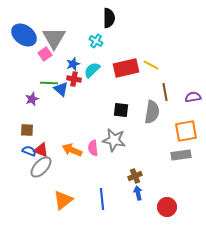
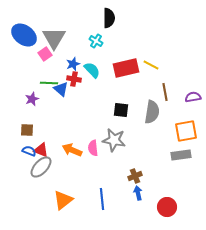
cyan semicircle: rotated 90 degrees clockwise
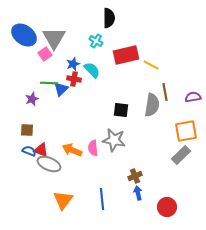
red rectangle: moved 13 px up
blue triangle: rotated 35 degrees clockwise
gray semicircle: moved 7 px up
gray rectangle: rotated 36 degrees counterclockwise
gray ellipse: moved 8 px right, 3 px up; rotated 70 degrees clockwise
orange triangle: rotated 15 degrees counterclockwise
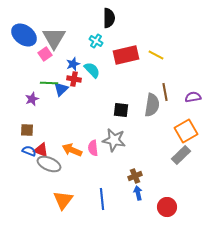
yellow line: moved 5 px right, 10 px up
orange square: rotated 20 degrees counterclockwise
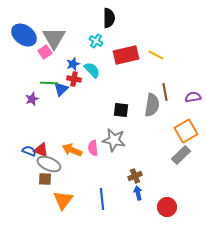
pink square: moved 2 px up
brown square: moved 18 px right, 49 px down
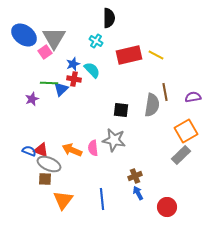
red rectangle: moved 3 px right
blue arrow: rotated 16 degrees counterclockwise
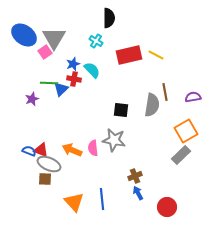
orange triangle: moved 11 px right, 2 px down; rotated 20 degrees counterclockwise
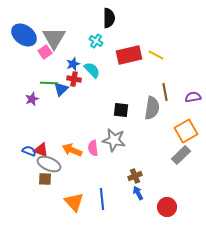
gray semicircle: moved 3 px down
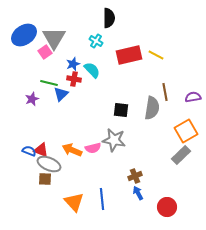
blue ellipse: rotated 70 degrees counterclockwise
green line: rotated 12 degrees clockwise
blue triangle: moved 5 px down
pink semicircle: rotated 98 degrees counterclockwise
